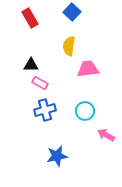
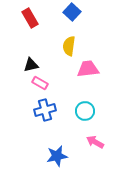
black triangle: rotated 14 degrees counterclockwise
pink arrow: moved 11 px left, 7 px down
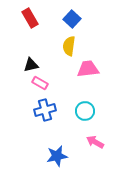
blue square: moved 7 px down
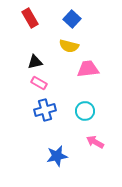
yellow semicircle: rotated 84 degrees counterclockwise
black triangle: moved 4 px right, 3 px up
pink rectangle: moved 1 px left
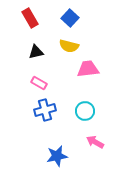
blue square: moved 2 px left, 1 px up
black triangle: moved 1 px right, 10 px up
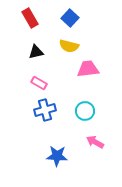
blue star: rotated 15 degrees clockwise
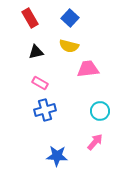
pink rectangle: moved 1 px right
cyan circle: moved 15 px right
pink arrow: rotated 102 degrees clockwise
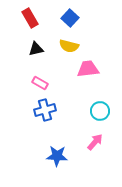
black triangle: moved 3 px up
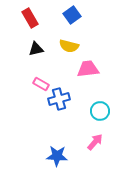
blue square: moved 2 px right, 3 px up; rotated 12 degrees clockwise
pink rectangle: moved 1 px right, 1 px down
blue cross: moved 14 px right, 11 px up
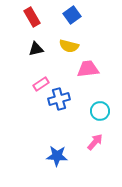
red rectangle: moved 2 px right, 1 px up
pink rectangle: rotated 63 degrees counterclockwise
